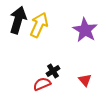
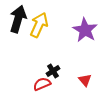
black arrow: moved 1 px up
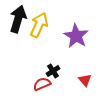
purple star: moved 9 px left, 6 px down
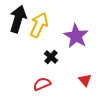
black cross: moved 2 px left, 14 px up; rotated 16 degrees counterclockwise
